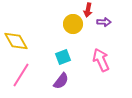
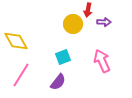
pink arrow: moved 1 px right, 1 px down
purple semicircle: moved 3 px left, 1 px down
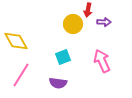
purple semicircle: moved 1 px down; rotated 60 degrees clockwise
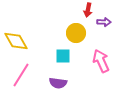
yellow circle: moved 3 px right, 9 px down
cyan square: moved 1 px up; rotated 21 degrees clockwise
pink arrow: moved 1 px left
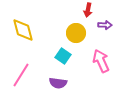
purple arrow: moved 1 px right, 3 px down
yellow diamond: moved 7 px right, 11 px up; rotated 15 degrees clockwise
cyan square: rotated 35 degrees clockwise
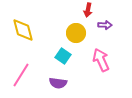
pink arrow: moved 1 px up
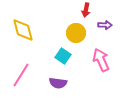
red arrow: moved 2 px left
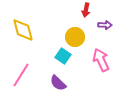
yellow circle: moved 1 px left, 4 px down
purple semicircle: rotated 36 degrees clockwise
